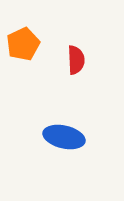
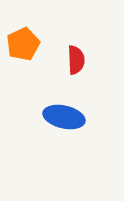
blue ellipse: moved 20 px up
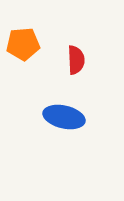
orange pentagon: rotated 20 degrees clockwise
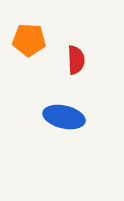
orange pentagon: moved 6 px right, 4 px up; rotated 8 degrees clockwise
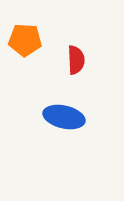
orange pentagon: moved 4 px left
